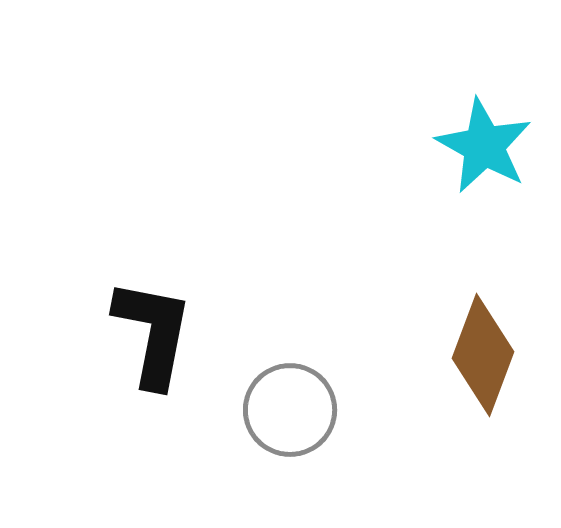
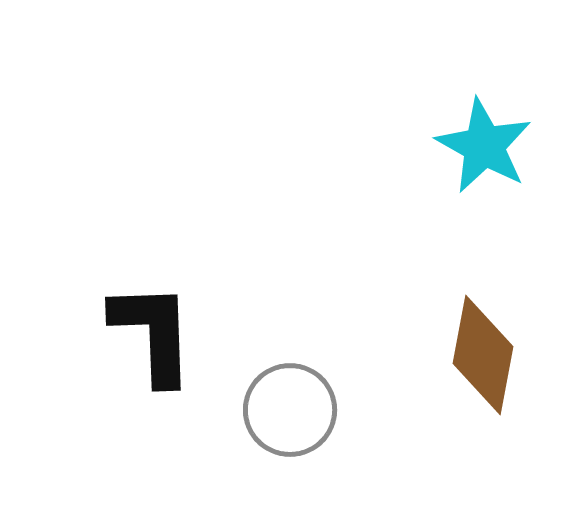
black L-shape: rotated 13 degrees counterclockwise
brown diamond: rotated 10 degrees counterclockwise
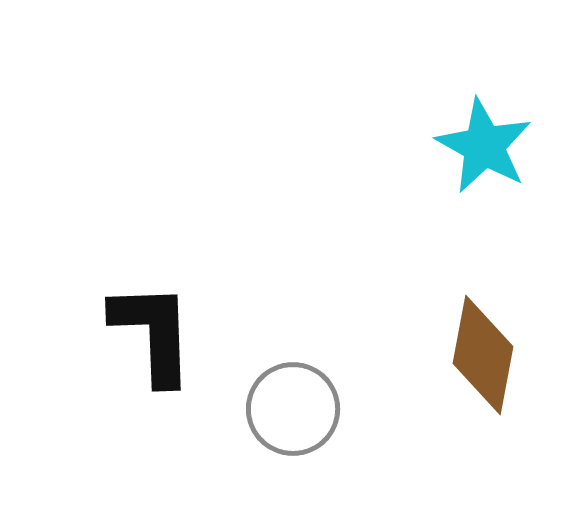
gray circle: moved 3 px right, 1 px up
